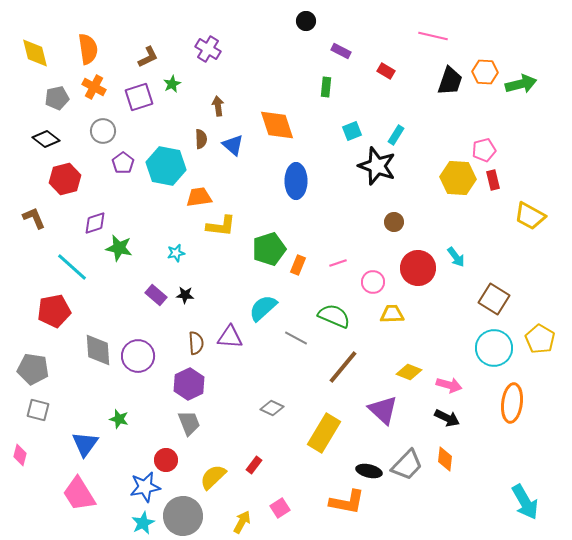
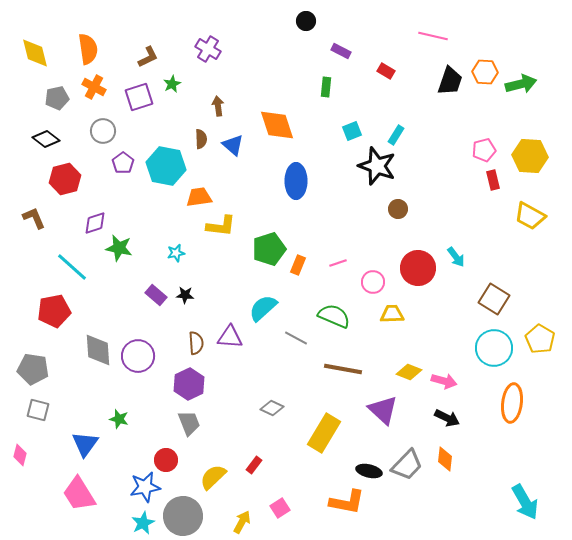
yellow hexagon at (458, 178): moved 72 px right, 22 px up
brown circle at (394, 222): moved 4 px right, 13 px up
brown line at (343, 367): moved 2 px down; rotated 60 degrees clockwise
pink arrow at (449, 385): moved 5 px left, 4 px up
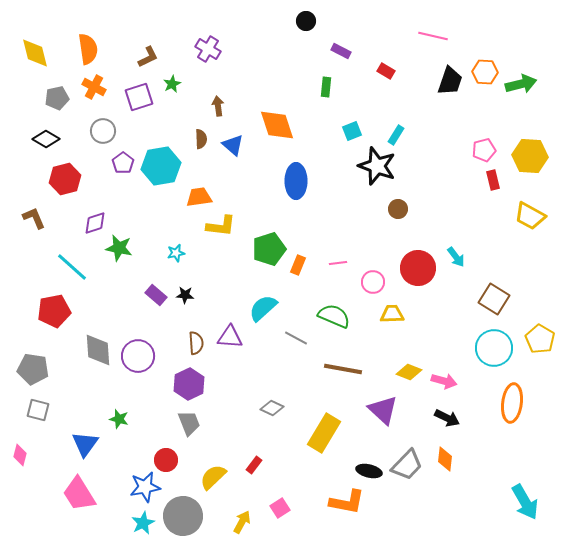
black diamond at (46, 139): rotated 8 degrees counterclockwise
cyan hexagon at (166, 166): moved 5 px left; rotated 21 degrees counterclockwise
pink line at (338, 263): rotated 12 degrees clockwise
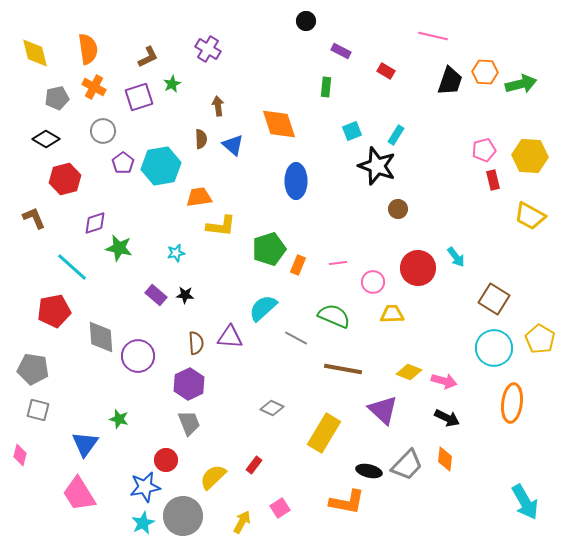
orange diamond at (277, 125): moved 2 px right, 1 px up
gray diamond at (98, 350): moved 3 px right, 13 px up
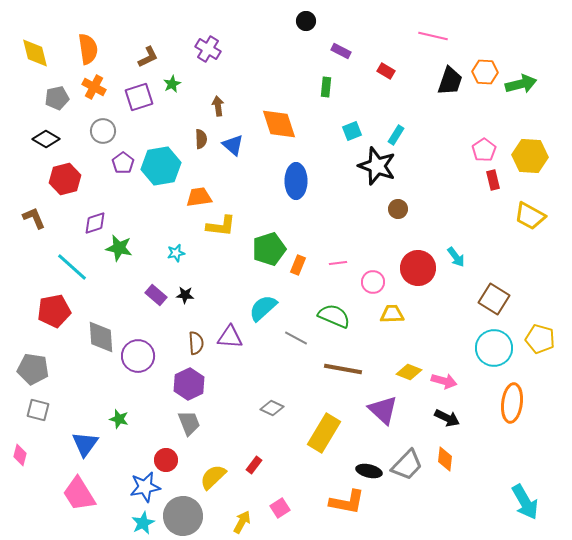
pink pentagon at (484, 150): rotated 20 degrees counterclockwise
yellow pentagon at (540, 339): rotated 16 degrees counterclockwise
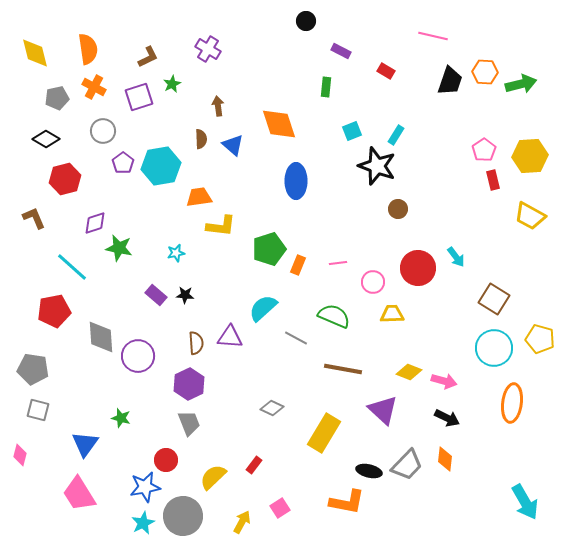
yellow hexagon at (530, 156): rotated 8 degrees counterclockwise
green star at (119, 419): moved 2 px right, 1 px up
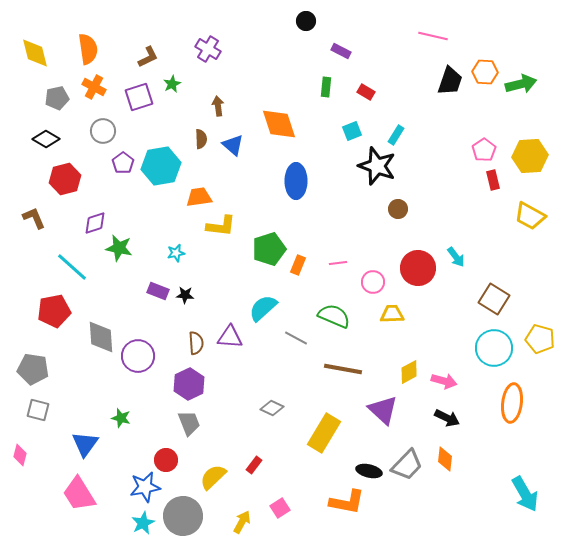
red rectangle at (386, 71): moved 20 px left, 21 px down
purple rectangle at (156, 295): moved 2 px right, 4 px up; rotated 20 degrees counterclockwise
yellow diamond at (409, 372): rotated 50 degrees counterclockwise
cyan arrow at (525, 502): moved 8 px up
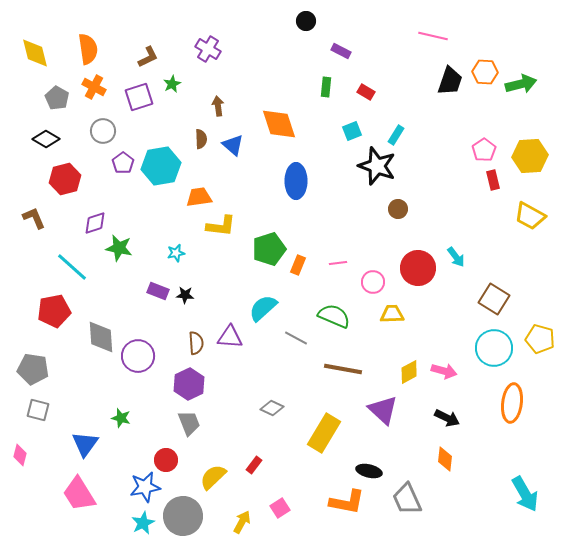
gray pentagon at (57, 98): rotated 30 degrees counterclockwise
pink arrow at (444, 381): moved 10 px up
gray trapezoid at (407, 465): moved 34 px down; rotated 112 degrees clockwise
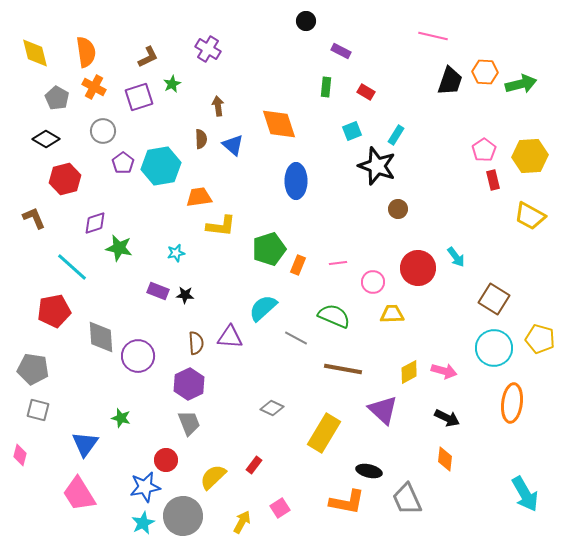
orange semicircle at (88, 49): moved 2 px left, 3 px down
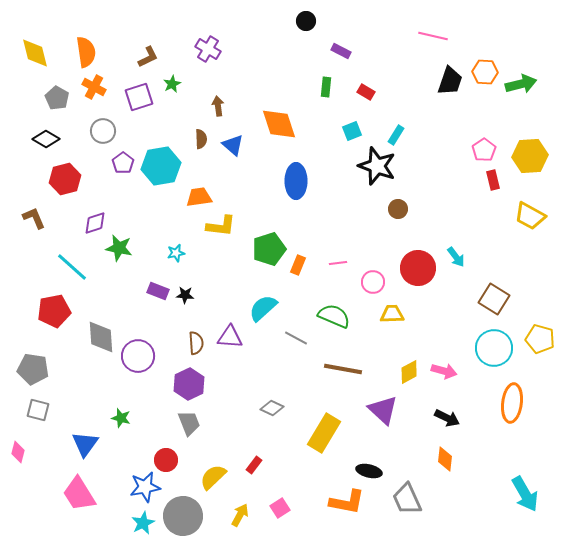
pink diamond at (20, 455): moved 2 px left, 3 px up
yellow arrow at (242, 522): moved 2 px left, 7 px up
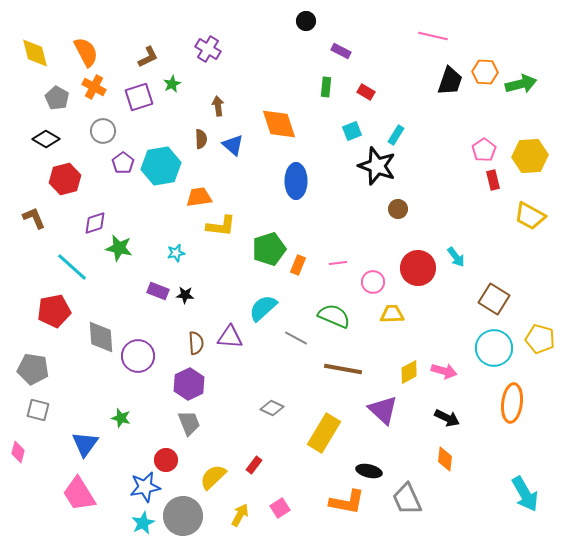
orange semicircle at (86, 52): rotated 20 degrees counterclockwise
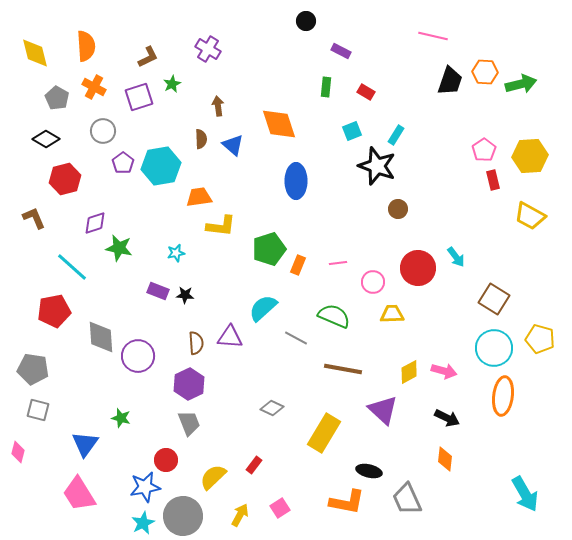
orange semicircle at (86, 52): moved 6 px up; rotated 24 degrees clockwise
orange ellipse at (512, 403): moved 9 px left, 7 px up
